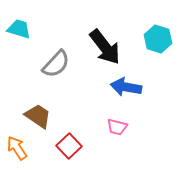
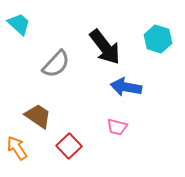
cyan trapezoid: moved 5 px up; rotated 25 degrees clockwise
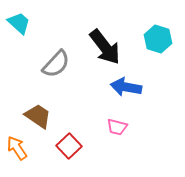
cyan trapezoid: moved 1 px up
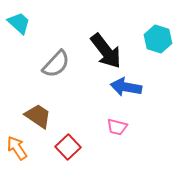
black arrow: moved 1 px right, 4 px down
red square: moved 1 px left, 1 px down
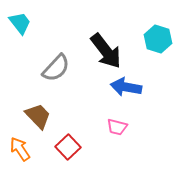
cyan trapezoid: moved 1 px right; rotated 10 degrees clockwise
gray semicircle: moved 4 px down
brown trapezoid: rotated 12 degrees clockwise
orange arrow: moved 3 px right, 1 px down
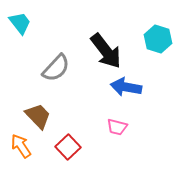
orange arrow: moved 1 px right, 3 px up
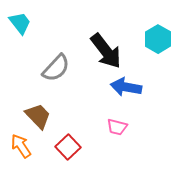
cyan hexagon: rotated 12 degrees clockwise
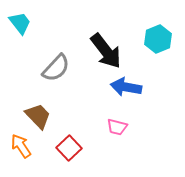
cyan hexagon: rotated 8 degrees clockwise
red square: moved 1 px right, 1 px down
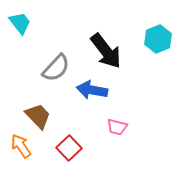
blue arrow: moved 34 px left, 3 px down
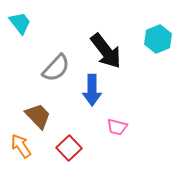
blue arrow: rotated 100 degrees counterclockwise
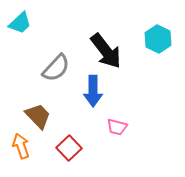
cyan trapezoid: rotated 85 degrees clockwise
cyan hexagon: rotated 12 degrees counterclockwise
blue arrow: moved 1 px right, 1 px down
orange arrow: rotated 15 degrees clockwise
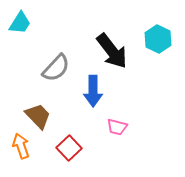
cyan trapezoid: rotated 15 degrees counterclockwise
black arrow: moved 6 px right
